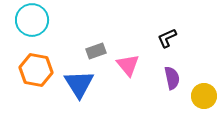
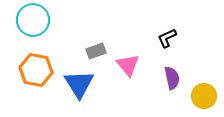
cyan circle: moved 1 px right
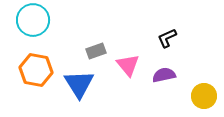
purple semicircle: moved 8 px left, 3 px up; rotated 90 degrees counterclockwise
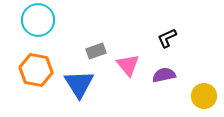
cyan circle: moved 5 px right
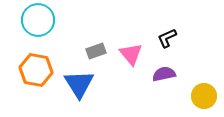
pink triangle: moved 3 px right, 11 px up
purple semicircle: moved 1 px up
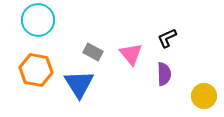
gray rectangle: moved 3 px left, 1 px down; rotated 48 degrees clockwise
purple semicircle: rotated 100 degrees clockwise
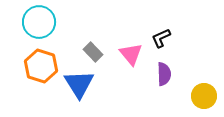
cyan circle: moved 1 px right, 2 px down
black L-shape: moved 6 px left
gray rectangle: rotated 18 degrees clockwise
orange hexagon: moved 5 px right, 4 px up; rotated 8 degrees clockwise
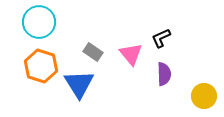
gray rectangle: rotated 12 degrees counterclockwise
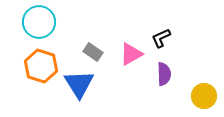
pink triangle: rotated 40 degrees clockwise
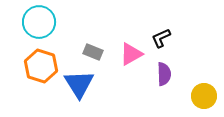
gray rectangle: rotated 12 degrees counterclockwise
